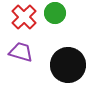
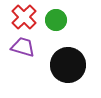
green circle: moved 1 px right, 7 px down
purple trapezoid: moved 2 px right, 5 px up
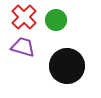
black circle: moved 1 px left, 1 px down
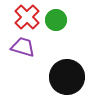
red cross: moved 3 px right
black circle: moved 11 px down
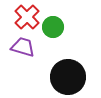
green circle: moved 3 px left, 7 px down
black circle: moved 1 px right
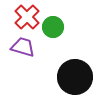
black circle: moved 7 px right
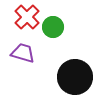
purple trapezoid: moved 6 px down
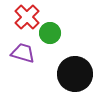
green circle: moved 3 px left, 6 px down
black circle: moved 3 px up
